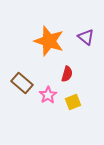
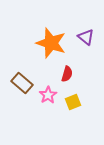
orange star: moved 2 px right, 2 px down
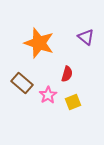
orange star: moved 12 px left
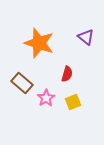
pink star: moved 2 px left, 3 px down
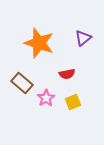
purple triangle: moved 3 px left, 1 px down; rotated 42 degrees clockwise
red semicircle: rotated 63 degrees clockwise
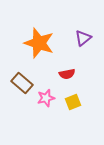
pink star: rotated 18 degrees clockwise
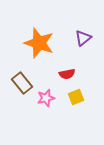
brown rectangle: rotated 10 degrees clockwise
yellow square: moved 3 px right, 5 px up
